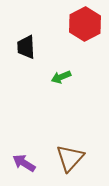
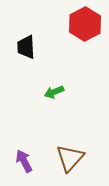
green arrow: moved 7 px left, 15 px down
purple arrow: moved 2 px up; rotated 30 degrees clockwise
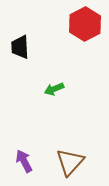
black trapezoid: moved 6 px left
green arrow: moved 3 px up
brown triangle: moved 4 px down
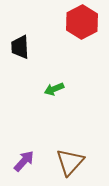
red hexagon: moved 3 px left, 2 px up
purple arrow: rotated 70 degrees clockwise
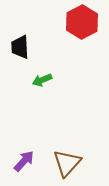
green arrow: moved 12 px left, 9 px up
brown triangle: moved 3 px left, 1 px down
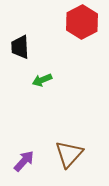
brown triangle: moved 2 px right, 9 px up
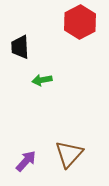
red hexagon: moved 2 px left
green arrow: rotated 12 degrees clockwise
purple arrow: moved 2 px right
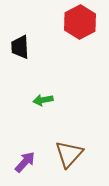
green arrow: moved 1 px right, 20 px down
purple arrow: moved 1 px left, 1 px down
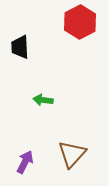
green arrow: rotated 18 degrees clockwise
brown triangle: moved 3 px right
purple arrow: rotated 15 degrees counterclockwise
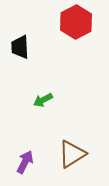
red hexagon: moved 4 px left
green arrow: rotated 36 degrees counterclockwise
brown triangle: rotated 16 degrees clockwise
